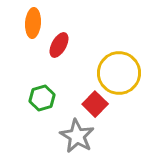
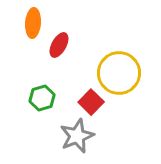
red square: moved 4 px left, 2 px up
gray star: rotated 20 degrees clockwise
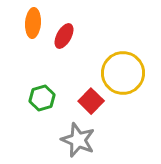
red ellipse: moved 5 px right, 9 px up
yellow circle: moved 4 px right
red square: moved 1 px up
gray star: moved 1 px right, 4 px down; rotated 28 degrees counterclockwise
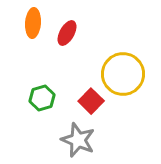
red ellipse: moved 3 px right, 3 px up
yellow circle: moved 1 px down
